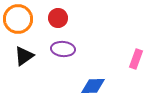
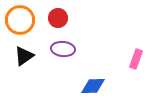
orange circle: moved 2 px right, 1 px down
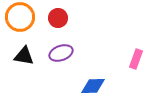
orange circle: moved 3 px up
purple ellipse: moved 2 px left, 4 px down; rotated 25 degrees counterclockwise
black triangle: rotated 45 degrees clockwise
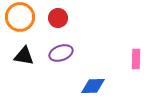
pink rectangle: rotated 18 degrees counterclockwise
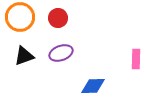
black triangle: rotated 30 degrees counterclockwise
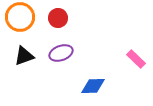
pink rectangle: rotated 48 degrees counterclockwise
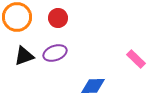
orange circle: moved 3 px left
purple ellipse: moved 6 px left
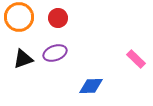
orange circle: moved 2 px right
black triangle: moved 1 px left, 3 px down
blue diamond: moved 2 px left
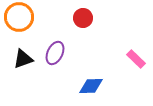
red circle: moved 25 px right
purple ellipse: rotated 45 degrees counterclockwise
